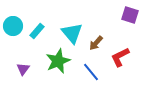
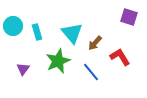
purple square: moved 1 px left, 2 px down
cyan rectangle: moved 1 px down; rotated 56 degrees counterclockwise
brown arrow: moved 1 px left
red L-shape: rotated 85 degrees clockwise
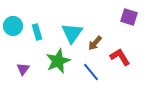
cyan triangle: rotated 15 degrees clockwise
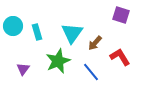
purple square: moved 8 px left, 2 px up
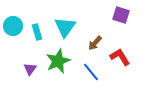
cyan triangle: moved 7 px left, 6 px up
purple triangle: moved 7 px right
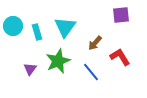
purple square: rotated 24 degrees counterclockwise
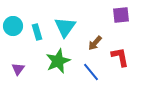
red L-shape: rotated 20 degrees clockwise
purple triangle: moved 12 px left
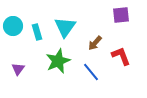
red L-shape: moved 1 px right, 1 px up; rotated 10 degrees counterclockwise
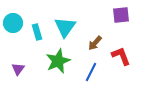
cyan circle: moved 3 px up
blue line: rotated 66 degrees clockwise
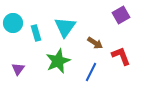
purple square: rotated 24 degrees counterclockwise
cyan rectangle: moved 1 px left, 1 px down
brown arrow: rotated 98 degrees counterclockwise
